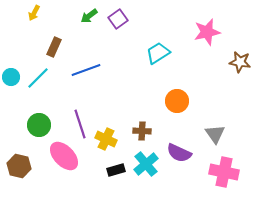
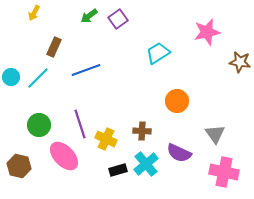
black rectangle: moved 2 px right
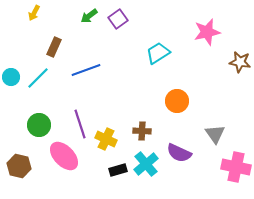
pink cross: moved 12 px right, 5 px up
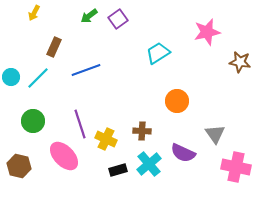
green circle: moved 6 px left, 4 px up
purple semicircle: moved 4 px right
cyan cross: moved 3 px right
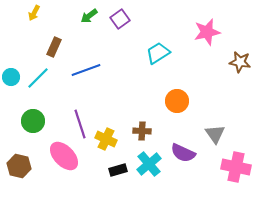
purple square: moved 2 px right
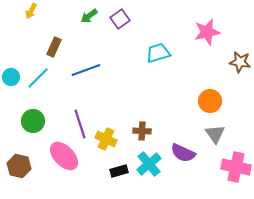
yellow arrow: moved 3 px left, 2 px up
cyan trapezoid: rotated 15 degrees clockwise
orange circle: moved 33 px right
black rectangle: moved 1 px right, 1 px down
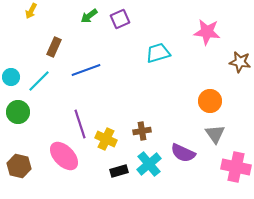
purple square: rotated 12 degrees clockwise
pink star: rotated 20 degrees clockwise
cyan line: moved 1 px right, 3 px down
green circle: moved 15 px left, 9 px up
brown cross: rotated 12 degrees counterclockwise
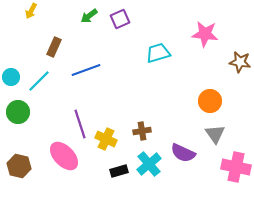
pink star: moved 2 px left, 2 px down
